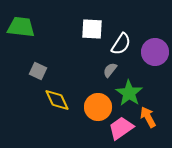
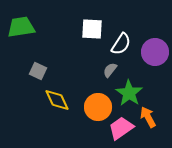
green trapezoid: rotated 16 degrees counterclockwise
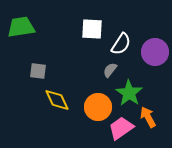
gray square: rotated 18 degrees counterclockwise
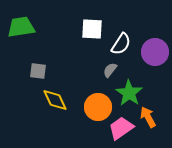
yellow diamond: moved 2 px left
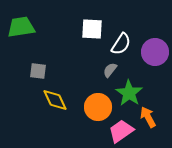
pink trapezoid: moved 3 px down
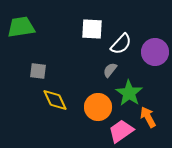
white semicircle: rotated 10 degrees clockwise
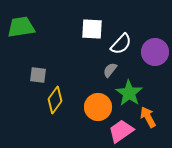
gray square: moved 4 px down
yellow diamond: rotated 60 degrees clockwise
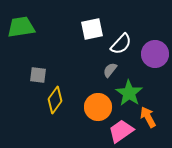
white square: rotated 15 degrees counterclockwise
purple circle: moved 2 px down
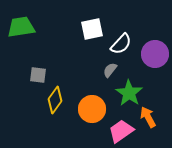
orange circle: moved 6 px left, 2 px down
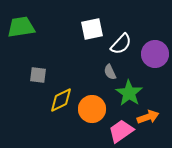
gray semicircle: moved 2 px down; rotated 63 degrees counterclockwise
yellow diamond: moved 6 px right; rotated 28 degrees clockwise
orange arrow: rotated 100 degrees clockwise
